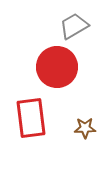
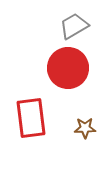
red circle: moved 11 px right, 1 px down
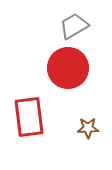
red rectangle: moved 2 px left, 1 px up
brown star: moved 3 px right
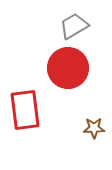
red rectangle: moved 4 px left, 7 px up
brown star: moved 6 px right
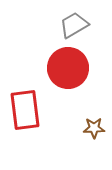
gray trapezoid: moved 1 px up
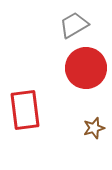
red circle: moved 18 px right
brown star: rotated 15 degrees counterclockwise
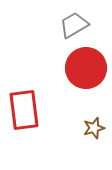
red rectangle: moved 1 px left
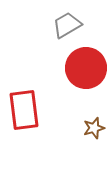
gray trapezoid: moved 7 px left
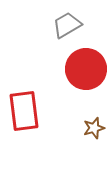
red circle: moved 1 px down
red rectangle: moved 1 px down
